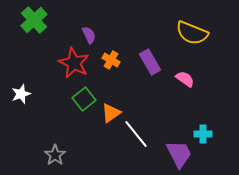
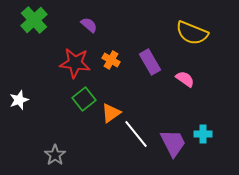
purple semicircle: moved 10 px up; rotated 24 degrees counterclockwise
red star: moved 1 px right; rotated 20 degrees counterclockwise
white star: moved 2 px left, 6 px down
purple trapezoid: moved 6 px left, 11 px up
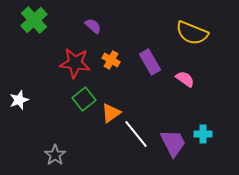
purple semicircle: moved 4 px right, 1 px down
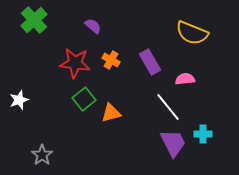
pink semicircle: rotated 42 degrees counterclockwise
orange triangle: rotated 20 degrees clockwise
white line: moved 32 px right, 27 px up
gray star: moved 13 px left
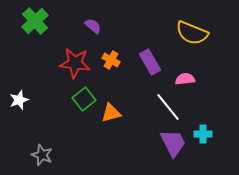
green cross: moved 1 px right, 1 px down
gray star: rotated 15 degrees counterclockwise
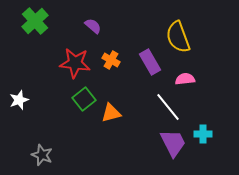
yellow semicircle: moved 14 px left, 4 px down; rotated 48 degrees clockwise
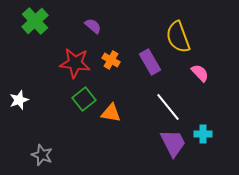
pink semicircle: moved 15 px right, 6 px up; rotated 54 degrees clockwise
orange triangle: rotated 25 degrees clockwise
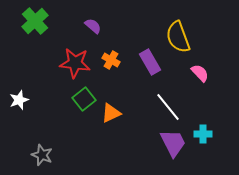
orange triangle: rotated 35 degrees counterclockwise
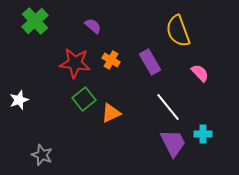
yellow semicircle: moved 6 px up
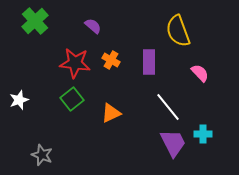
purple rectangle: moved 1 px left; rotated 30 degrees clockwise
green square: moved 12 px left
